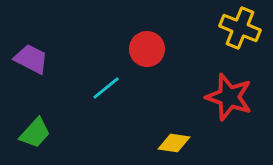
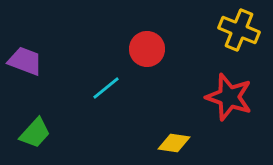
yellow cross: moved 1 px left, 2 px down
purple trapezoid: moved 6 px left, 2 px down; rotated 6 degrees counterclockwise
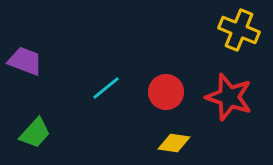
red circle: moved 19 px right, 43 px down
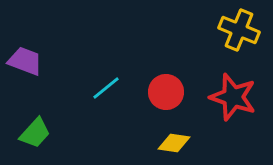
red star: moved 4 px right
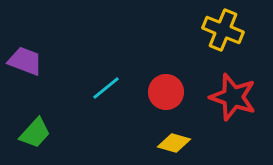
yellow cross: moved 16 px left
yellow diamond: rotated 8 degrees clockwise
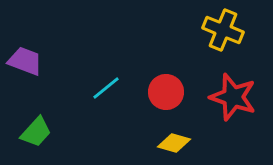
green trapezoid: moved 1 px right, 1 px up
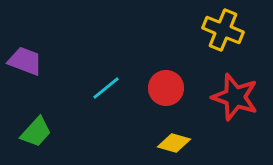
red circle: moved 4 px up
red star: moved 2 px right
